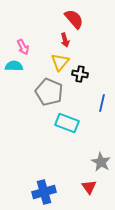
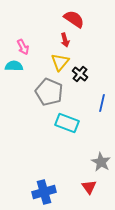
red semicircle: rotated 15 degrees counterclockwise
black cross: rotated 28 degrees clockwise
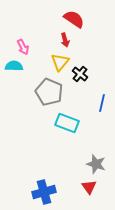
gray star: moved 5 px left, 2 px down; rotated 12 degrees counterclockwise
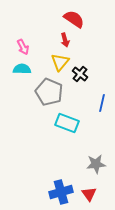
cyan semicircle: moved 8 px right, 3 px down
gray star: rotated 24 degrees counterclockwise
red triangle: moved 7 px down
blue cross: moved 17 px right
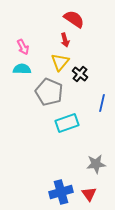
cyan rectangle: rotated 40 degrees counterclockwise
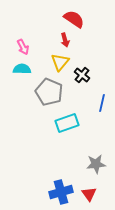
black cross: moved 2 px right, 1 px down
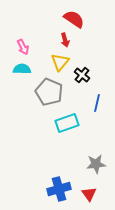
blue line: moved 5 px left
blue cross: moved 2 px left, 3 px up
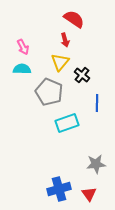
blue line: rotated 12 degrees counterclockwise
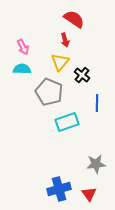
cyan rectangle: moved 1 px up
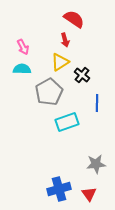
yellow triangle: rotated 18 degrees clockwise
gray pentagon: rotated 20 degrees clockwise
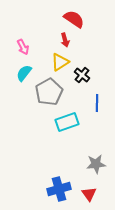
cyan semicircle: moved 2 px right, 4 px down; rotated 54 degrees counterclockwise
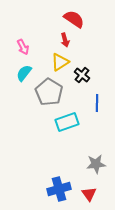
gray pentagon: rotated 12 degrees counterclockwise
